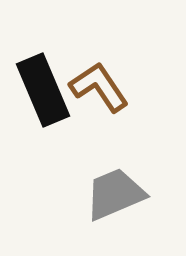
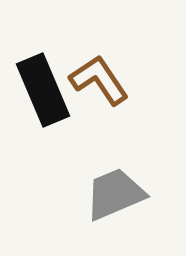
brown L-shape: moved 7 px up
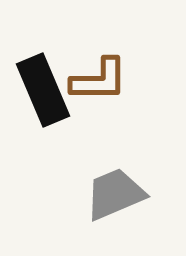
brown L-shape: rotated 124 degrees clockwise
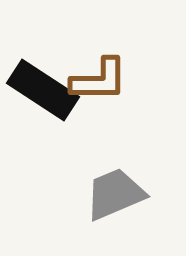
black rectangle: rotated 34 degrees counterclockwise
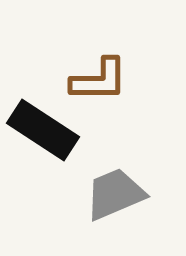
black rectangle: moved 40 px down
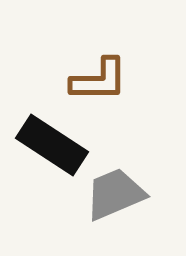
black rectangle: moved 9 px right, 15 px down
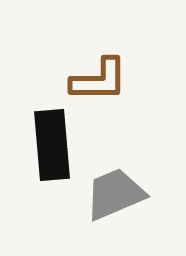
black rectangle: rotated 52 degrees clockwise
